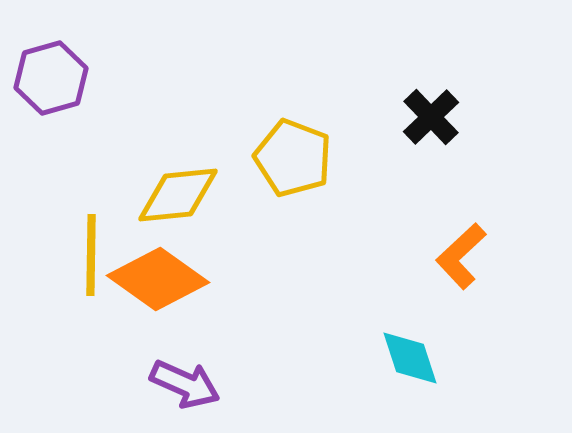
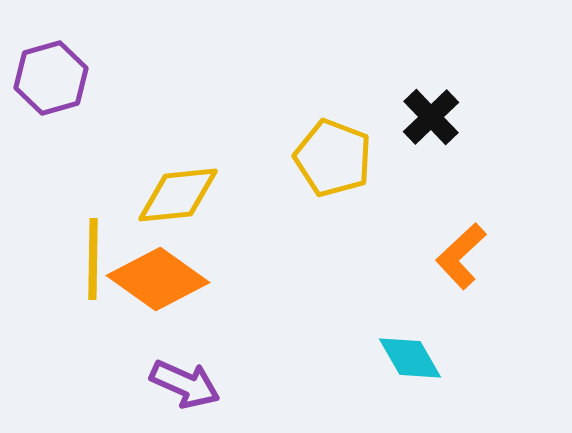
yellow pentagon: moved 40 px right
yellow line: moved 2 px right, 4 px down
cyan diamond: rotated 12 degrees counterclockwise
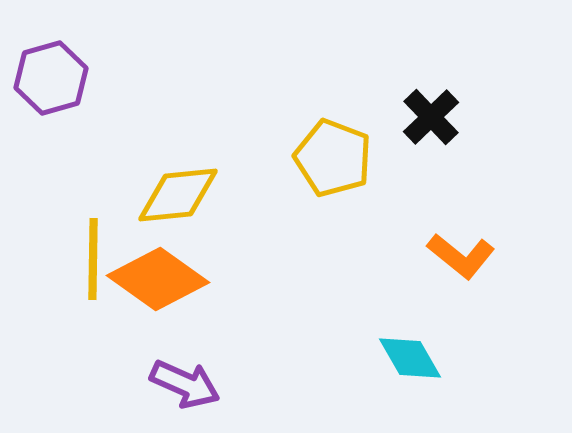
orange L-shape: rotated 98 degrees counterclockwise
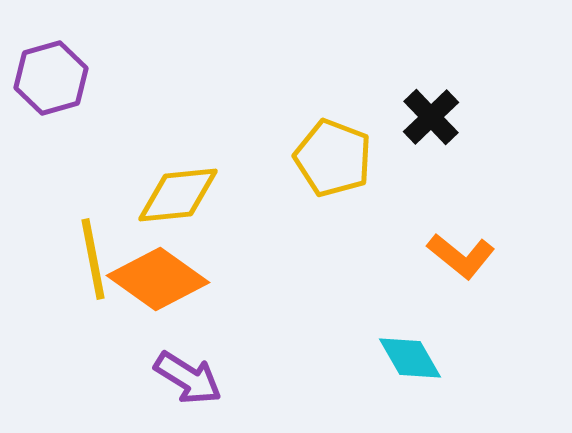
yellow line: rotated 12 degrees counterclockwise
purple arrow: moved 3 px right, 6 px up; rotated 8 degrees clockwise
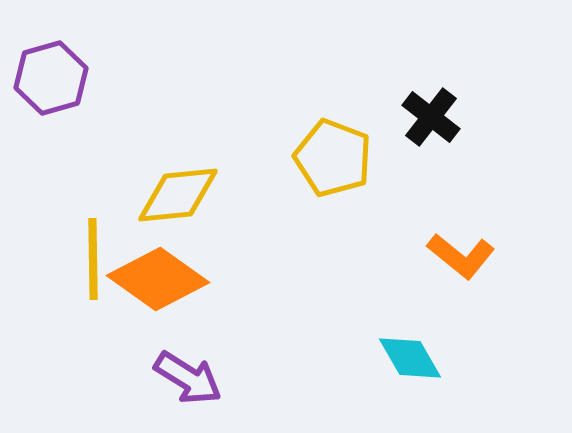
black cross: rotated 8 degrees counterclockwise
yellow line: rotated 10 degrees clockwise
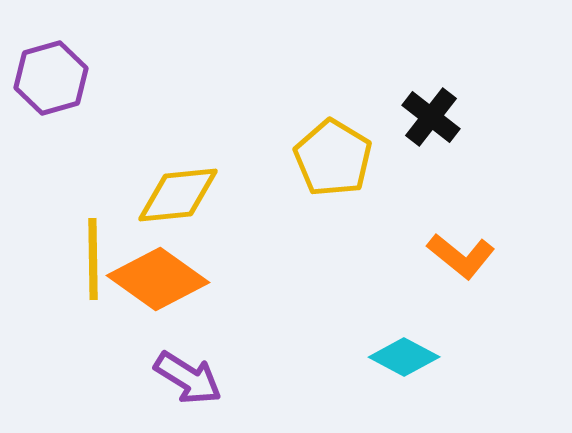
yellow pentagon: rotated 10 degrees clockwise
cyan diamond: moved 6 px left, 1 px up; rotated 32 degrees counterclockwise
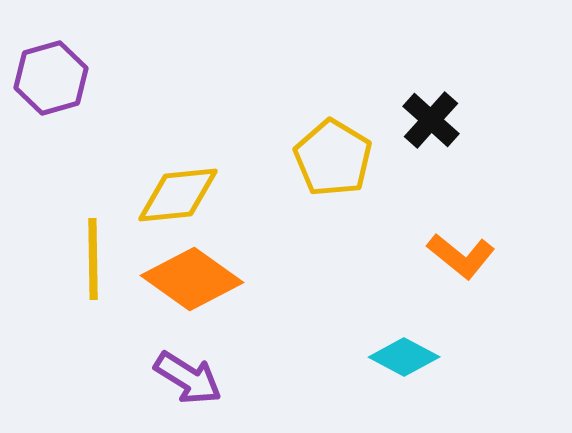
black cross: moved 3 px down; rotated 4 degrees clockwise
orange diamond: moved 34 px right
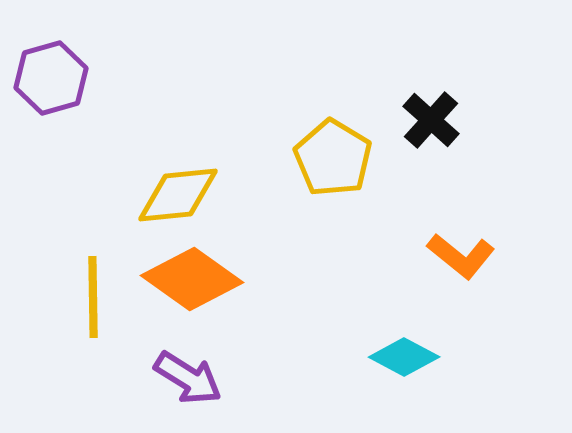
yellow line: moved 38 px down
